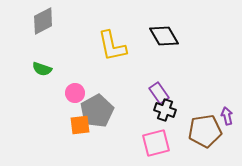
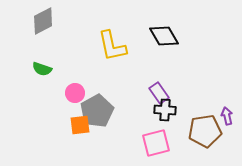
black cross: rotated 15 degrees counterclockwise
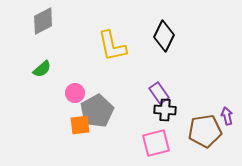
black diamond: rotated 56 degrees clockwise
green semicircle: rotated 60 degrees counterclockwise
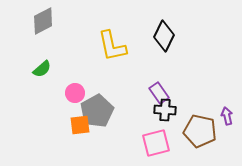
brown pentagon: moved 5 px left; rotated 20 degrees clockwise
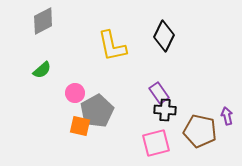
green semicircle: moved 1 px down
orange square: moved 1 px down; rotated 20 degrees clockwise
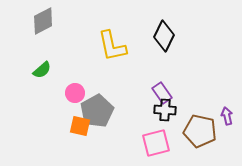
purple rectangle: moved 3 px right
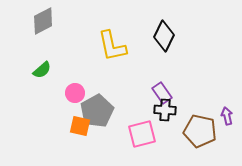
pink square: moved 14 px left, 9 px up
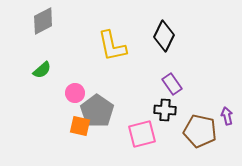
purple rectangle: moved 10 px right, 9 px up
gray pentagon: rotated 8 degrees counterclockwise
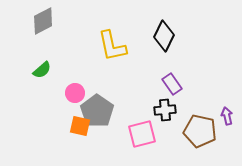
black cross: rotated 10 degrees counterclockwise
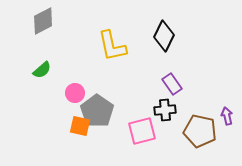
pink square: moved 3 px up
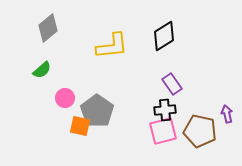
gray diamond: moved 5 px right, 7 px down; rotated 12 degrees counterclockwise
black diamond: rotated 32 degrees clockwise
yellow L-shape: rotated 84 degrees counterclockwise
pink circle: moved 10 px left, 5 px down
purple arrow: moved 2 px up
pink square: moved 21 px right
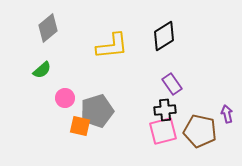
gray pentagon: rotated 20 degrees clockwise
